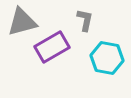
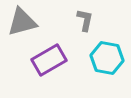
purple rectangle: moved 3 px left, 13 px down
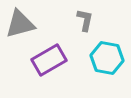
gray triangle: moved 2 px left, 2 px down
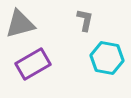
purple rectangle: moved 16 px left, 4 px down
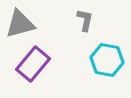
cyan hexagon: moved 2 px down
purple rectangle: rotated 20 degrees counterclockwise
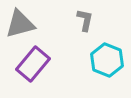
cyan hexagon: rotated 12 degrees clockwise
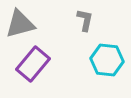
cyan hexagon: rotated 16 degrees counterclockwise
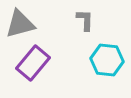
gray L-shape: rotated 10 degrees counterclockwise
purple rectangle: moved 1 px up
